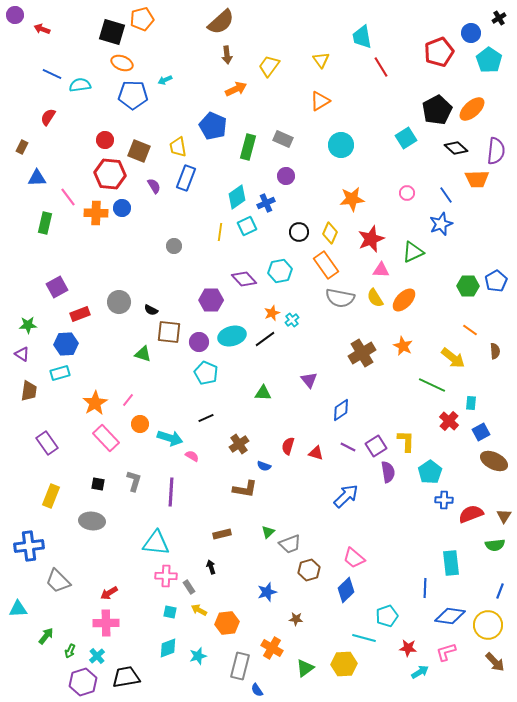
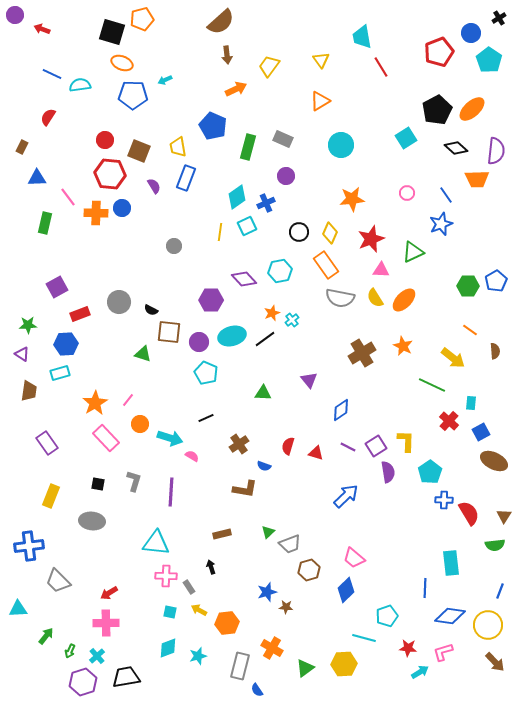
red semicircle at (471, 514): moved 2 px left, 1 px up; rotated 80 degrees clockwise
brown star at (296, 619): moved 10 px left, 12 px up
pink L-shape at (446, 652): moved 3 px left
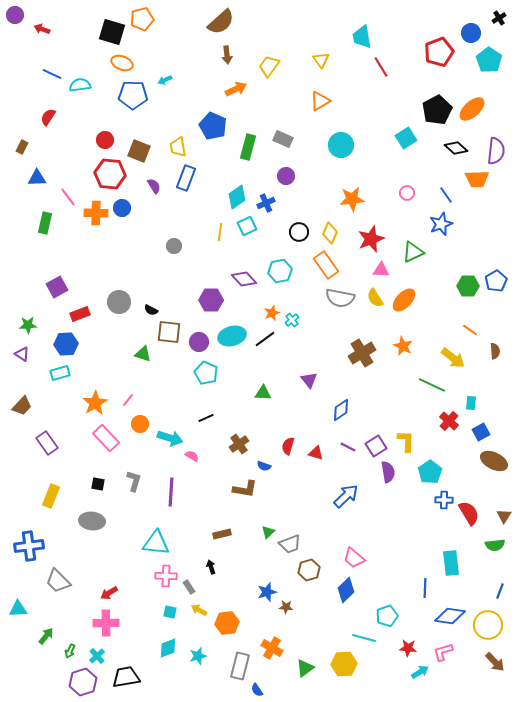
brown trapezoid at (29, 391): moved 7 px left, 15 px down; rotated 35 degrees clockwise
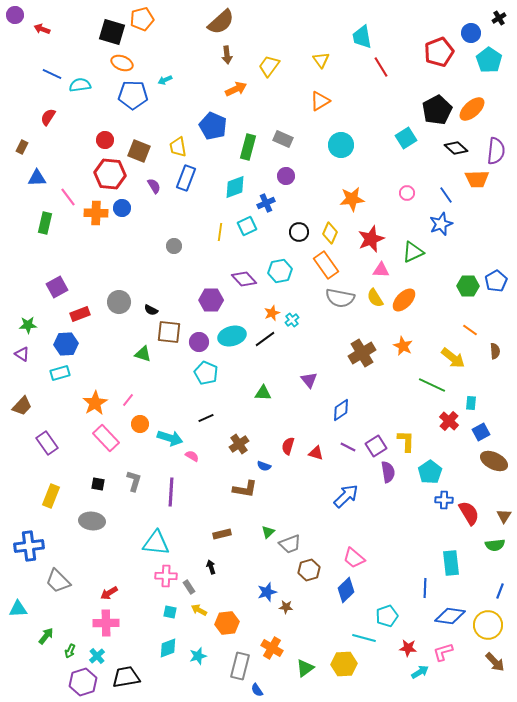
cyan diamond at (237, 197): moved 2 px left, 10 px up; rotated 15 degrees clockwise
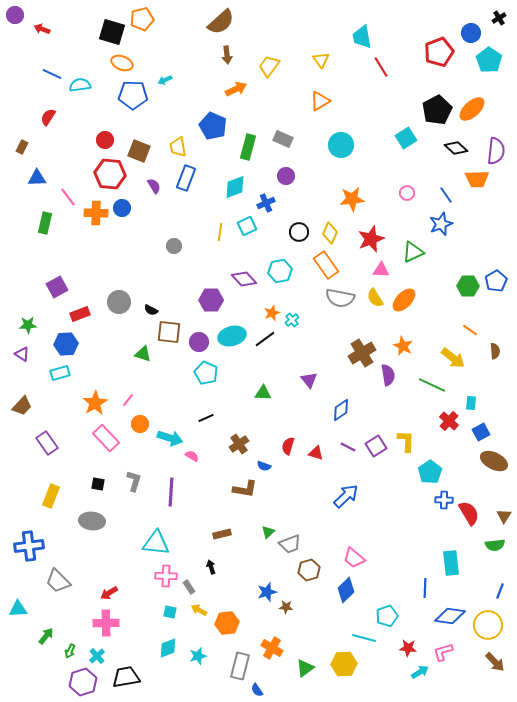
purple semicircle at (388, 472): moved 97 px up
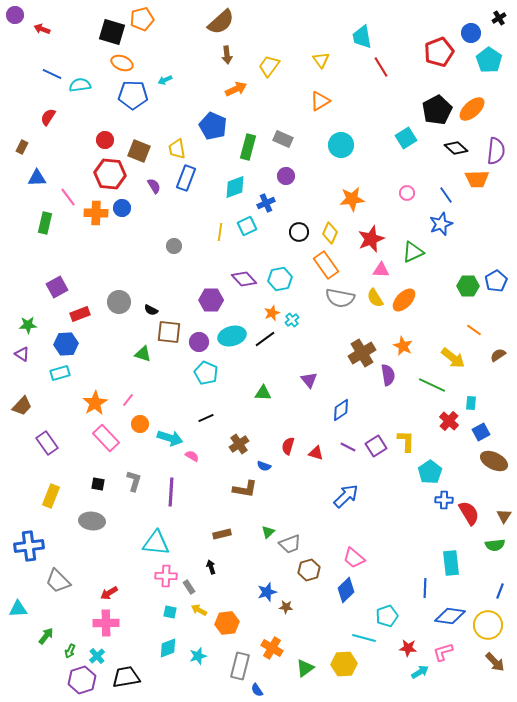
yellow trapezoid at (178, 147): moved 1 px left, 2 px down
cyan hexagon at (280, 271): moved 8 px down
orange line at (470, 330): moved 4 px right
brown semicircle at (495, 351): moved 3 px right, 4 px down; rotated 119 degrees counterclockwise
purple hexagon at (83, 682): moved 1 px left, 2 px up
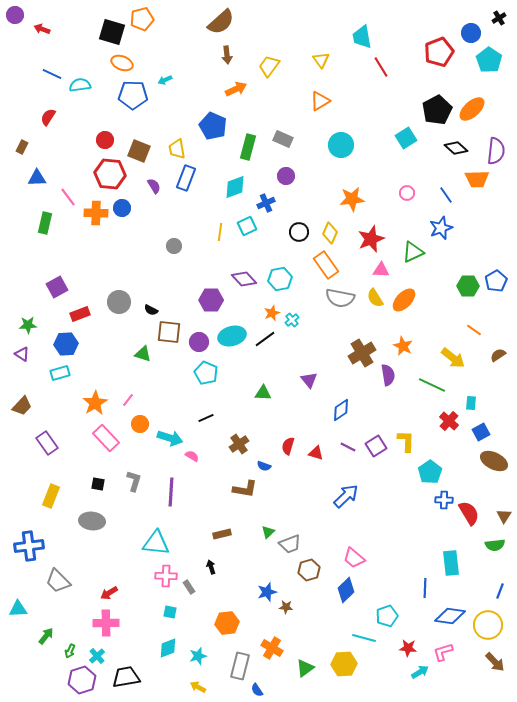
blue star at (441, 224): moved 4 px down
yellow arrow at (199, 610): moved 1 px left, 77 px down
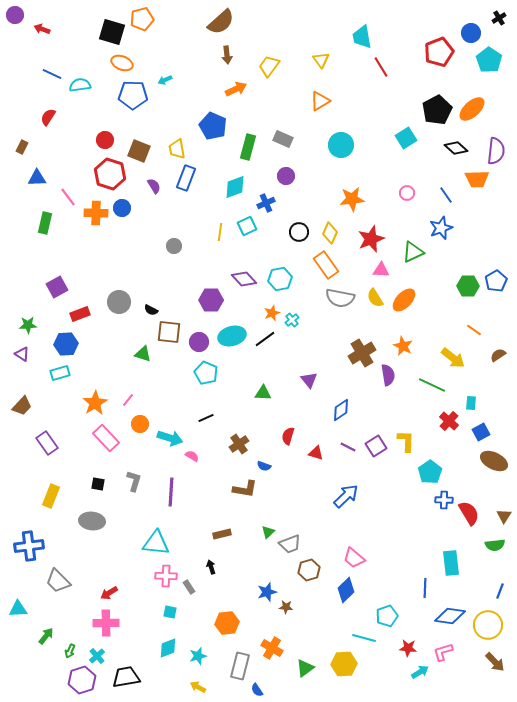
red hexagon at (110, 174): rotated 12 degrees clockwise
red semicircle at (288, 446): moved 10 px up
